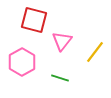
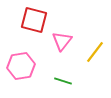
pink hexagon: moved 1 px left, 4 px down; rotated 20 degrees clockwise
green line: moved 3 px right, 3 px down
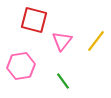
yellow line: moved 1 px right, 11 px up
green line: rotated 36 degrees clockwise
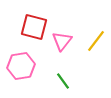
red square: moved 7 px down
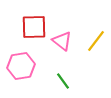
red square: rotated 16 degrees counterclockwise
pink triangle: rotated 30 degrees counterclockwise
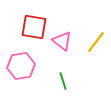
red square: rotated 12 degrees clockwise
yellow line: moved 1 px down
green line: rotated 18 degrees clockwise
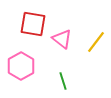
red square: moved 1 px left, 3 px up
pink triangle: moved 2 px up
pink hexagon: rotated 20 degrees counterclockwise
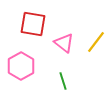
pink triangle: moved 2 px right, 4 px down
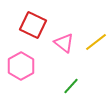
red square: moved 1 px down; rotated 16 degrees clockwise
yellow line: rotated 15 degrees clockwise
green line: moved 8 px right, 5 px down; rotated 60 degrees clockwise
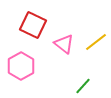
pink triangle: moved 1 px down
green line: moved 12 px right
